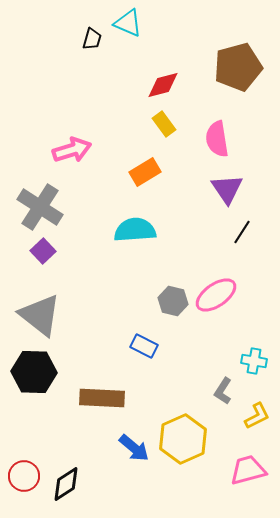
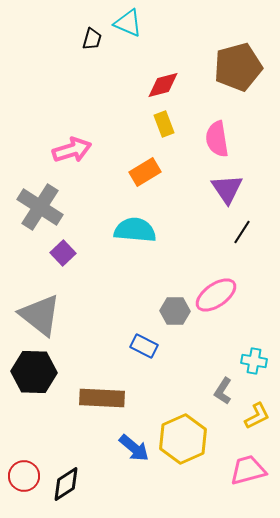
yellow rectangle: rotated 15 degrees clockwise
cyan semicircle: rotated 9 degrees clockwise
purple square: moved 20 px right, 2 px down
gray hexagon: moved 2 px right, 10 px down; rotated 12 degrees counterclockwise
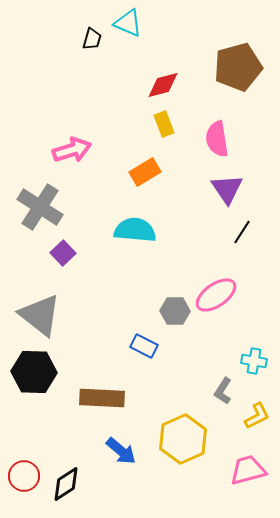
blue arrow: moved 13 px left, 3 px down
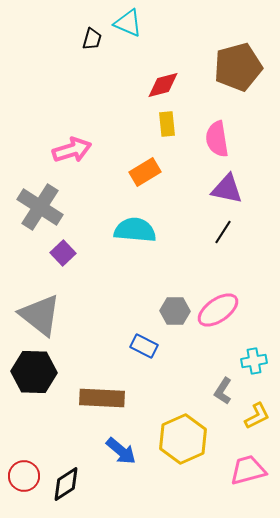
yellow rectangle: moved 3 px right; rotated 15 degrees clockwise
purple triangle: rotated 44 degrees counterclockwise
black line: moved 19 px left
pink ellipse: moved 2 px right, 15 px down
cyan cross: rotated 20 degrees counterclockwise
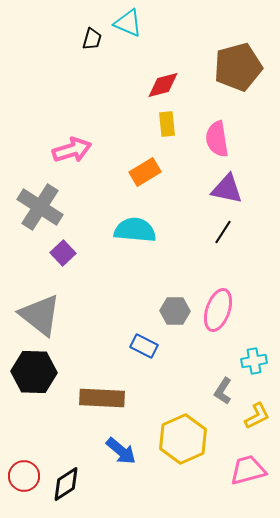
pink ellipse: rotated 36 degrees counterclockwise
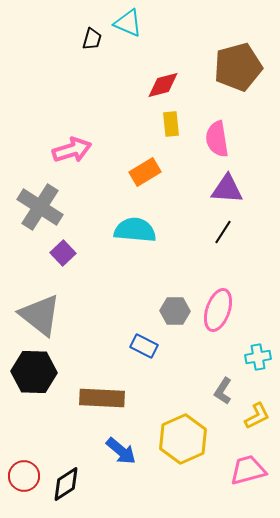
yellow rectangle: moved 4 px right
purple triangle: rotated 8 degrees counterclockwise
cyan cross: moved 4 px right, 4 px up
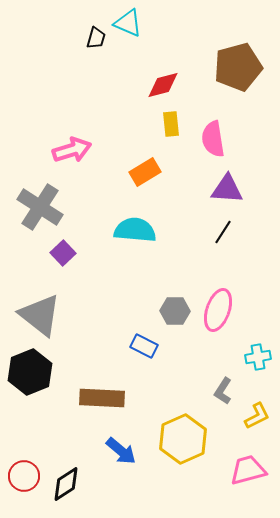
black trapezoid: moved 4 px right, 1 px up
pink semicircle: moved 4 px left
black hexagon: moved 4 px left; rotated 24 degrees counterclockwise
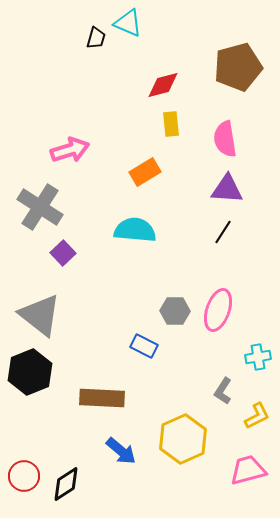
pink semicircle: moved 12 px right
pink arrow: moved 2 px left
